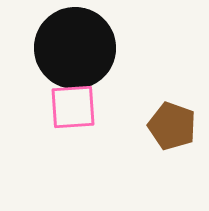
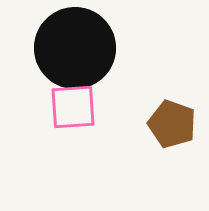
brown pentagon: moved 2 px up
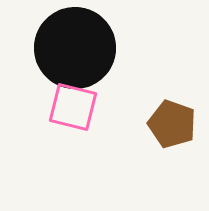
pink square: rotated 18 degrees clockwise
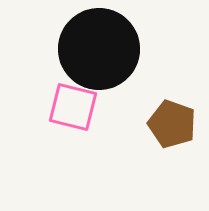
black circle: moved 24 px right, 1 px down
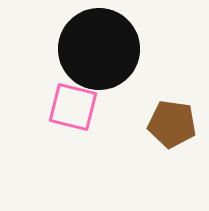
brown pentagon: rotated 12 degrees counterclockwise
